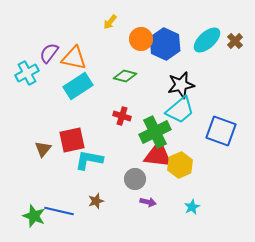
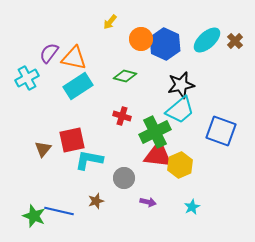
cyan cross: moved 5 px down
gray circle: moved 11 px left, 1 px up
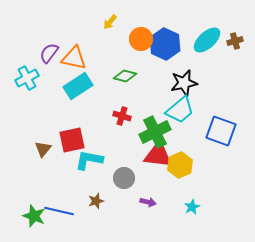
brown cross: rotated 28 degrees clockwise
black star: moved 3 px right, 2 px up
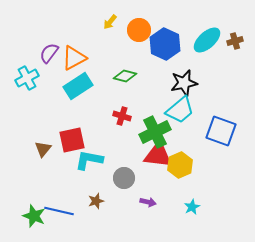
orange circle: moved 2 px left, 9 px up
orange triangle: rotated 40 degrees counterclockwise
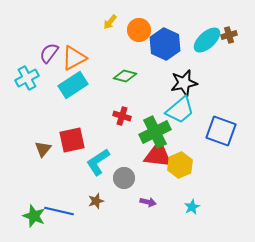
brown cross: moved 6 px left, 6 px up
cyan rectangle: moved 5 px left, 1 px up
cyan L-shape: moved 9 px right, 2 px down; rotated 44 degrees counterclockwise
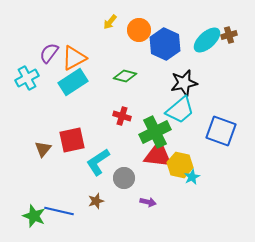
cyan rectangle: moved 3 px up
yellow hexagon: rotated 25 degrees counterclockwise
cyan star: moved 30 px up
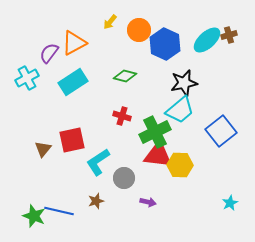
orange triangle: moved 15 px up
blue square: rotated 32 degrees clockwise
yellow hexagon: rotated 10 degrees counterclockwise
cyan star: moved 38 px right, 26 px down
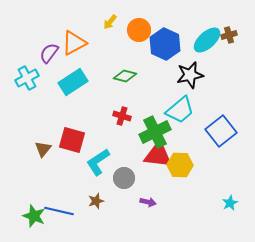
black star: moved 6 px right, 8 px up
red square: rotated 28 degrees clockwise
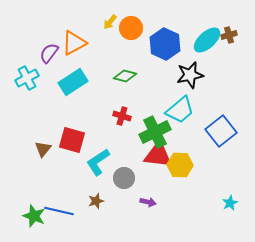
orange circle: moved 8 px left, 2 px up
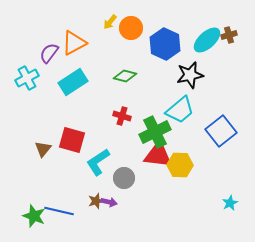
purple arrow: moved 39 px left
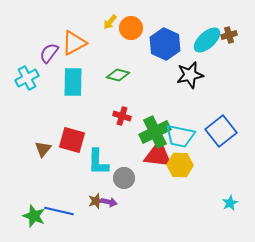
green diamond: moved 7 px left, 1 px up
cyan rectangle: rotated 56 degrees counterclockwise
cyan trapezoid: moved 26 px down; rotated 52 degrees clockwise
cyan L-shape: rotated 56 degrees counterclockwise
